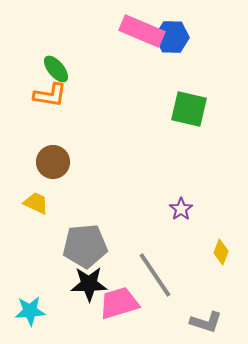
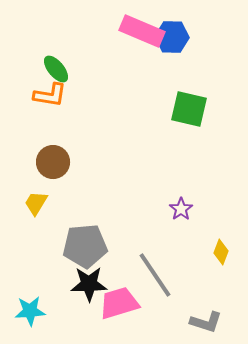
yellow trapezoid: rotated 84 degrees counterclockwise
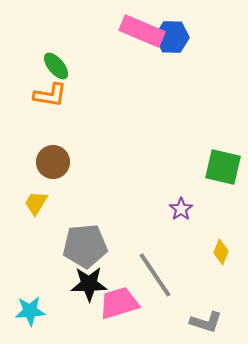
green ellipse: moved 3 px up
green square: moved 34 px right, 58 px down
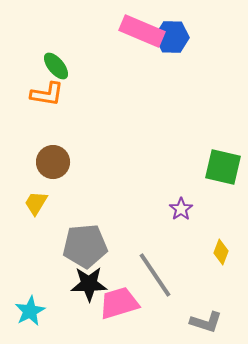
orange L-shape: moved 3 px left, 1 px up
cyan star: rotated 24 degrees counterclockwise
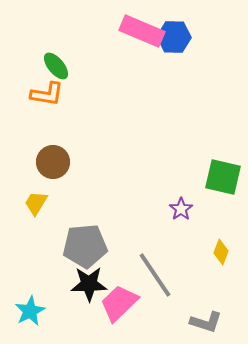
blue hexagon: moved 2 px right
green square: moved 10 px down
pink trapezoid: rotated 27 degrees counterclockwise
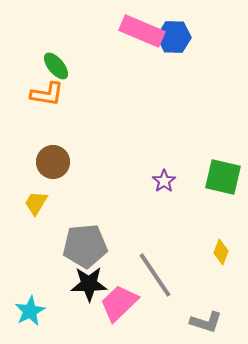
purple star: moved 17 px left, 28 px up
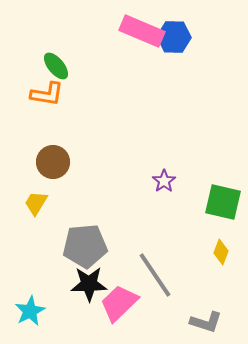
green square: moved 25 px down
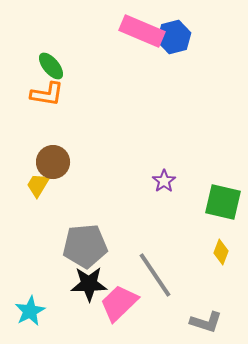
blue hexagon: rotated 16 degrees counterclockwise
green ellipse: moved 5 px left
yellow trapezoid: moved 2 px right, 18 px up
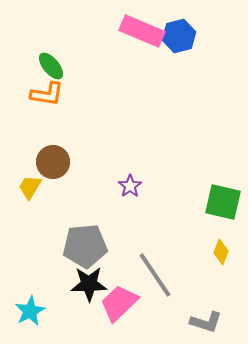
blue hexagon: moved 5 px right, 1 px up
purple star: moved 34 px left, 5 px down
yellow trapezoid: moved 8 px left, 2 px down
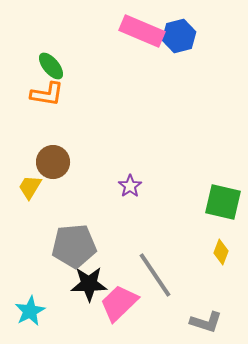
gray pentagon: moved 11 px left
